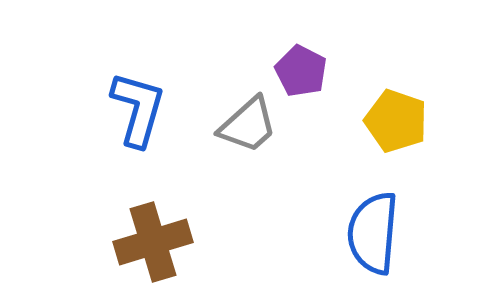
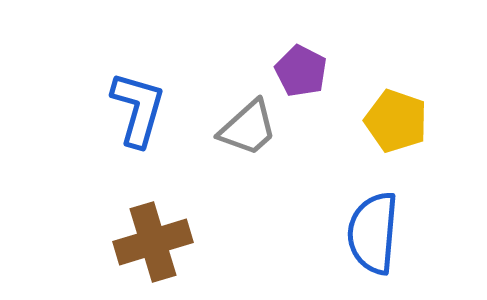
gray trapezoid: moved 3 px down
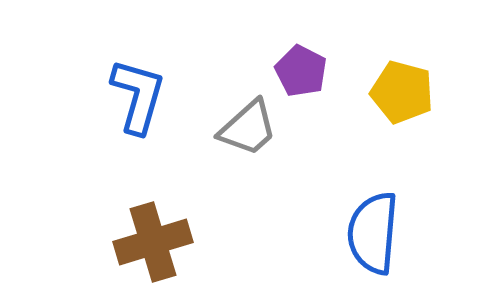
blue L-shape: moved 13 px up
yellow pentagon: moved 6 px right, 29 px up; rotated 4 degrees counterclockwise
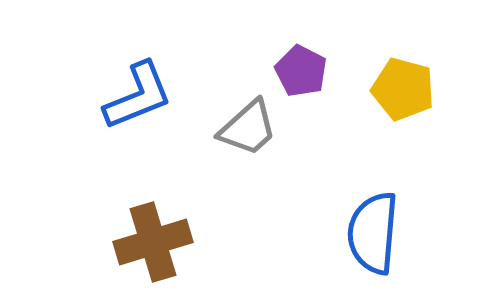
yellow pentagon: moved 1 px right, 3 px up
blue L-shape: rotated 52 degrees clockwise
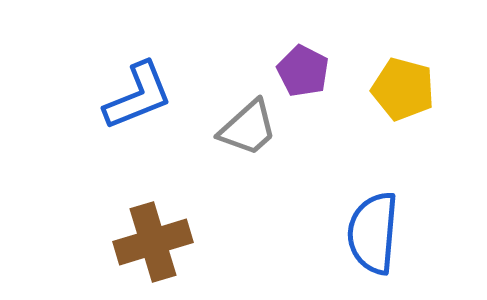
purple pentagon: moved 2 px right
